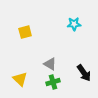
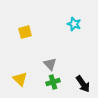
cyan star: rotated 24 degrees clockwise
gray triangle: rotated 16 degrees clockwise
black arrow: moved 1 px left, 11 px down
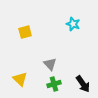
cyan star: moved 1 px left
green cross: moved 1 px right, 2 px down
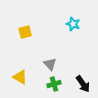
yellow triangle: moved 2 px up; rotated 14 degrees counterclockwise
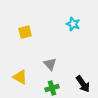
green cross: moved 2 px left, 4 px down
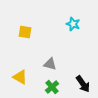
yellow square: rotated 24 degrees clockwise
gray triangle: rotated 32 degrees counterclockwise
green cross: moved 1 px up; rotated 24 degrees counterclockwise
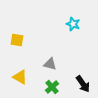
yellow square: moved 8 px left, 8 px down
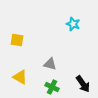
green cross: rotated 24 degrees counterclockwise
